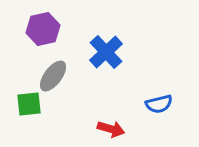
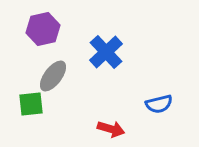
green square: moved 2 px right
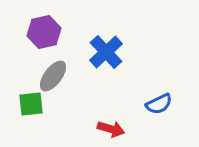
purple hexagon: moved 1 px right, 3 px down
blue semicircle: rotated 12 degrees counterclockwise
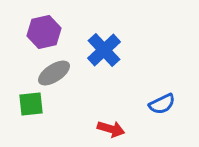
blue cross: moved 2 px left, 2 px up
gray ellipse: moved 1 px right, 3 px up; rotated 20 degrees clockwise
blue semicircle: moved 3 px right
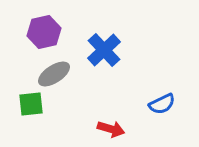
gray ellipse: moved 1 px down
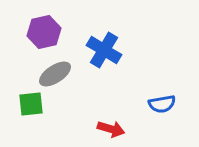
blue cross: rotated 16 degrees counterclockwise
gray ellipse: moved 1 px right
blue semicircle: rotated 16 degrees clockwise
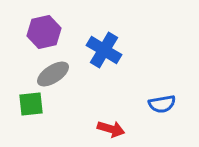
gray ellipse: moved 2 px left
